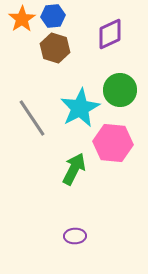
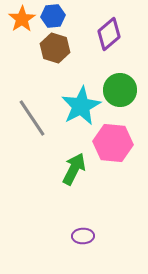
purple diamond: moved 1 px left; rotated 16 degrees counterclockwise
cyan star: moved 1 px right, 2 px up
purple ellipse: moved 8 px right
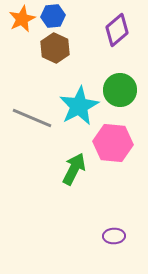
orange star: rotated 8 degrees clockwise
purple diamond: moved 8 px right, 4 px up
brown hexagon: rotated 8 degrees clockwise
cyan star: moved 2 px left
gray line: rotated 33 degrees counterclockwise
purple ellipse: moved 31 px right
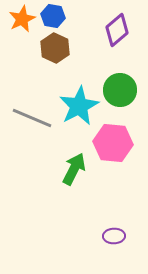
blue hexagon: rotated 15 degrees clockwise
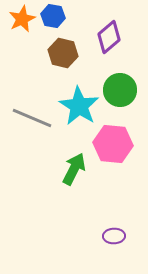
purple diamond: moved 8 px left, 7 px down
brown hexagon: moved 8 px right, 5 px down; rotated 12 degrees counterclockwise
cyan star: rotated 12 degrees counterclockwise
pink hexagon: moved 1 px down
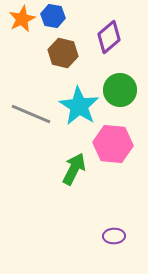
gray line: moved 1 px left, 4 px up
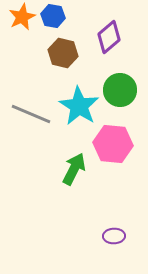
orange star: moved 2 px up
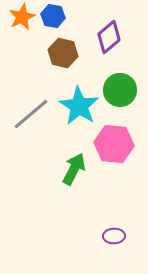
gray line: rotated 63 degrees counterclockwise
pink hexagon: moved 1 px right
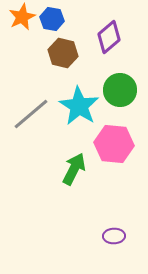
blue hexagon: moved 1 px left, 3 px down
